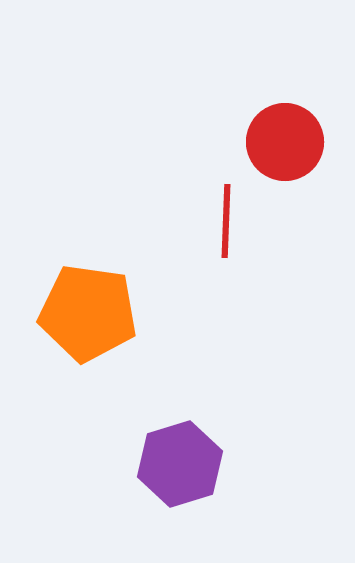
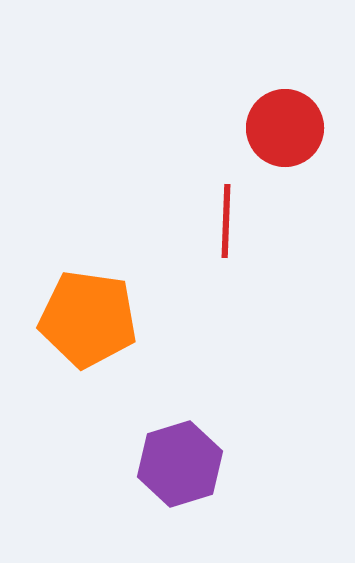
red circle: moved 14 px up
orange pentagon: moved 6 px down
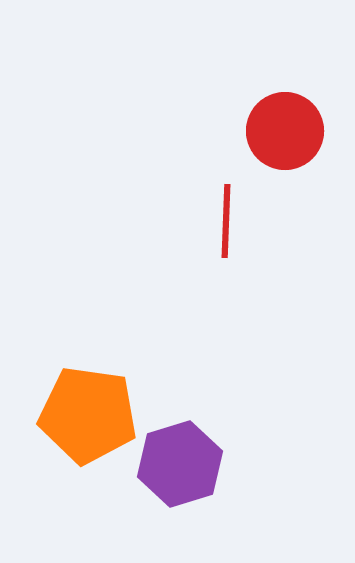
red circle: moved 3 px down
orange pentagon: moved 96 px down
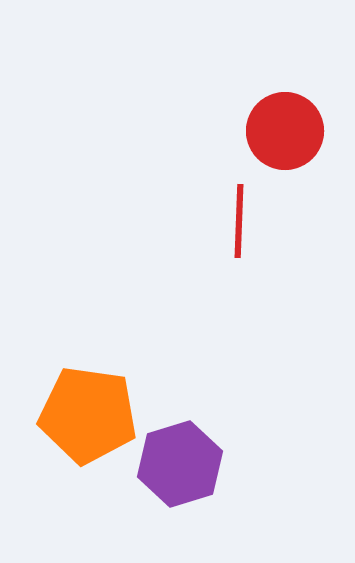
red line: moved 13 px right
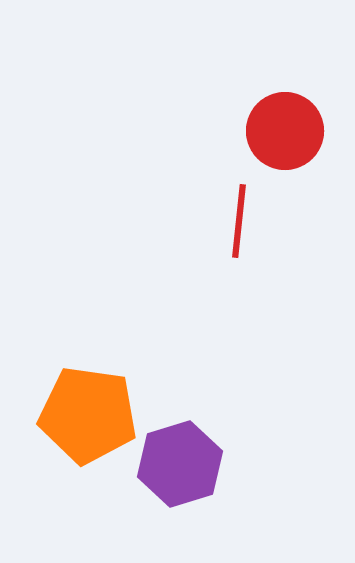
red line: rotated 4 degrees clockwise
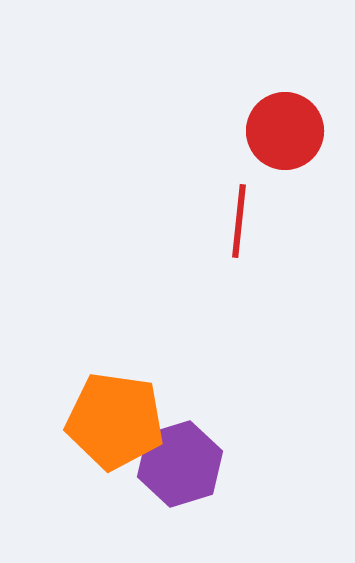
orange pentagon: moved 27 px right, 6 px down
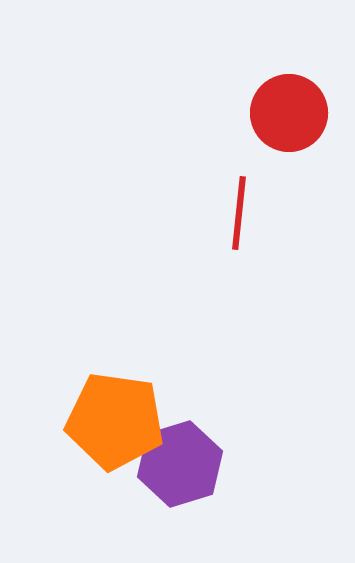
red circle: moved 4 px right, 18 px up
red line: moved 8 px up
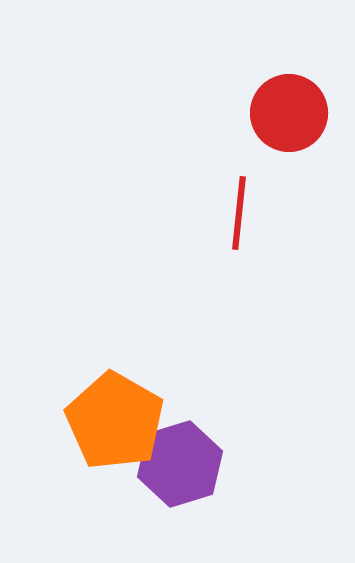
orange pentagon: rotated 22 degrees clockwise
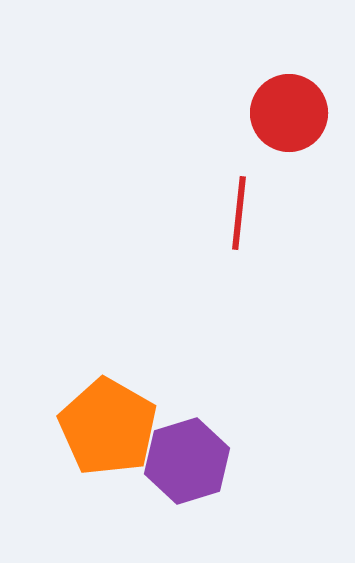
orange pentagon: moved 7 px left, 6 px down
purple hexagon: moved 7 px right, 3 px up
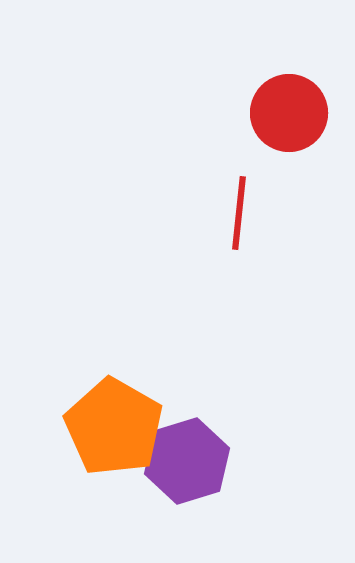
orange pentagon: moved 6 px right
